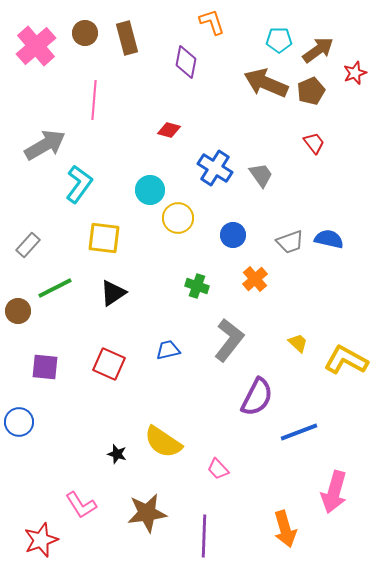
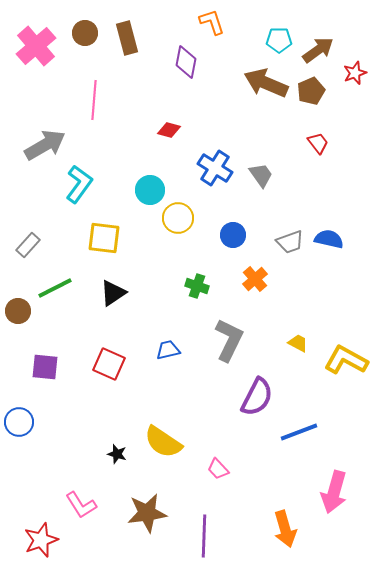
red trapezoid at (314, 143): moved 4 px right
gray L-shape at (229, 340): rotated 12 degrees counterclockwise
yellow trapezoid at (298, 343): rotated 15 degrees counterclockwise
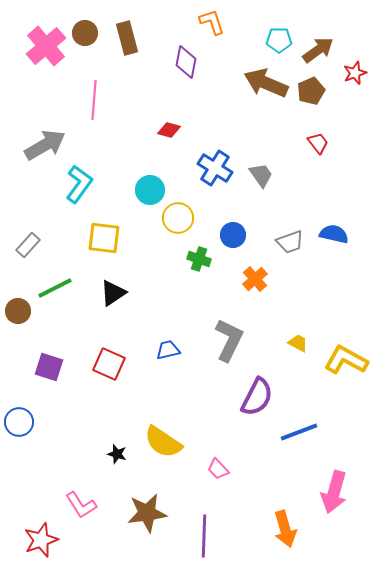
pink cross at (36, 46): moved 10 px right
blue semicircle at (329, 239): moved 5 px right, 5 px up
green cross at (197, 286): moved 2 px right, 27 px up
purple square at (45, 367): moved 4 px right; rotated 12 degrees clockwise
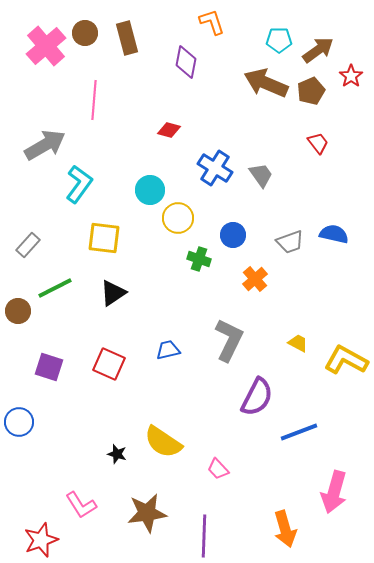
red star at (355, 73): moved 4 px left, 3 px down; rotated 15 degrees counterclockwise
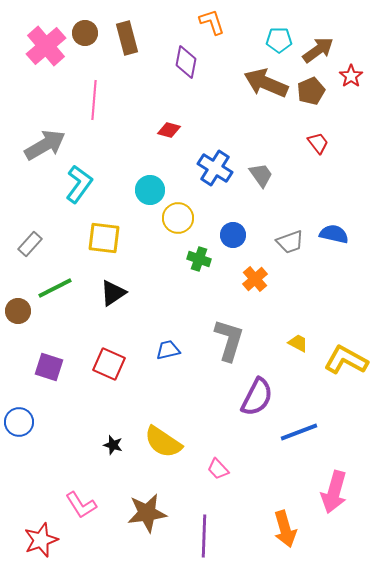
gray rectangle at (28, 245): moved 2 px right, 1 px up
gray L-shape at (229, 340): rotated 9 degrees counterclockwise
black star at (117, 454): moved 4 px left, 9 px up
